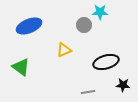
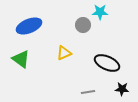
gray circle: moved 1 px left
yellow triangle: moved 3 px down
black ellipse: moved 1 px right, 1 px down; rotated 40 degrees clockwise
green triangle: moved 8 px up
black star: moved 1 px left, 4 px down
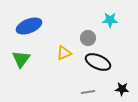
cyan star: moved 10 px right, 8 px down
gray circle: moved 5 px right, 13 px down
green triangle: rotated 30 degrees clockwise
black ellipse: moved 9 px left, 1 px up
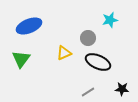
cyan star: rotated 14 degrees counterclockwise
gray line: rotated 24 degrees counterclockwise
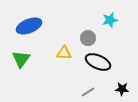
yellow triangle: rotated 28 degrees clockwise
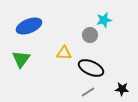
cyan star: moved 6 px left
gray circle: moved 2 px right, 3 px up
black ellipse: moved 7 px left, 6 px down
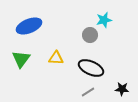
yellow triangle: moved 8 px left, 5 px down
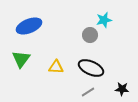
yellow triangle: moved 9 px down
